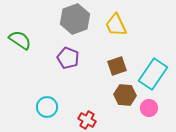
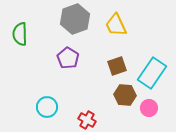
green semicircle: moved 6 px up; rotated 125 degrees counterclockwise
purple pentagon: rotated 10 degrees clockwise
cyan rectangle: moved 1 px left, 1 px up
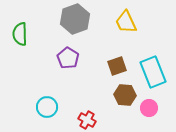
yellow trapezoid: moved 10 px right, 3 px up
cyan rectangle: moved 1 px right, 1 px up; rotated 56 degrees counterclockwise
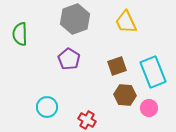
purple pentagon: moved 1 px right, 1 px down
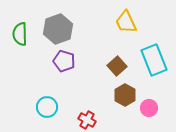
gray hexagon: moved 17 px left, 10 px down
purple pentagon: moved 5 px left, 2 px down; rotated 15 degrees counterclockwise
brown square: rotated 24 degrees counterclockwise
cyan rectangle: moved 1 px right, 12 px up
brown hexagon: rotated 25 degrees clockwise
